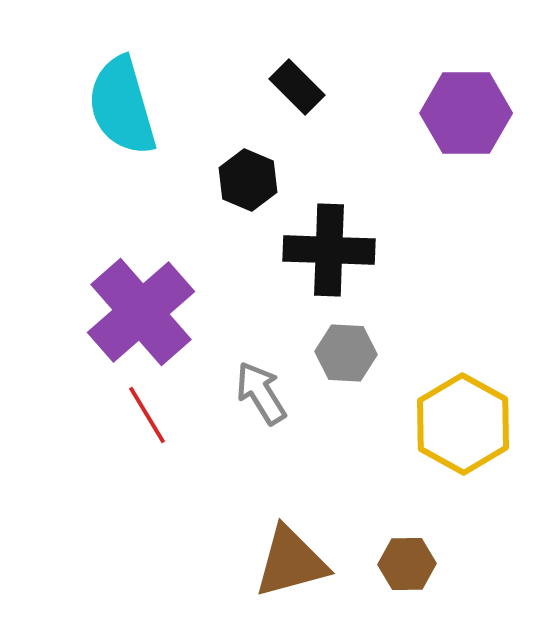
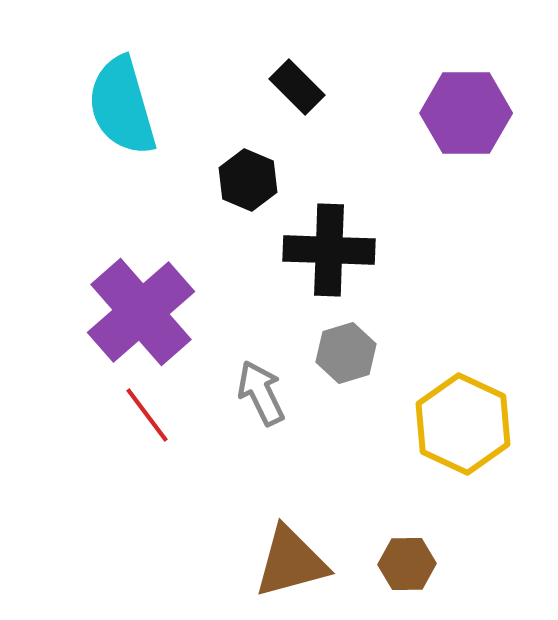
gray hexagon: rotated 20 degrees counterclockwise
gray arrow: rotated 6 degrees clockwise
red line: rotated 6 degrees counterclockwise
yellow hexagon: rotated 4 degrees counterclockwise
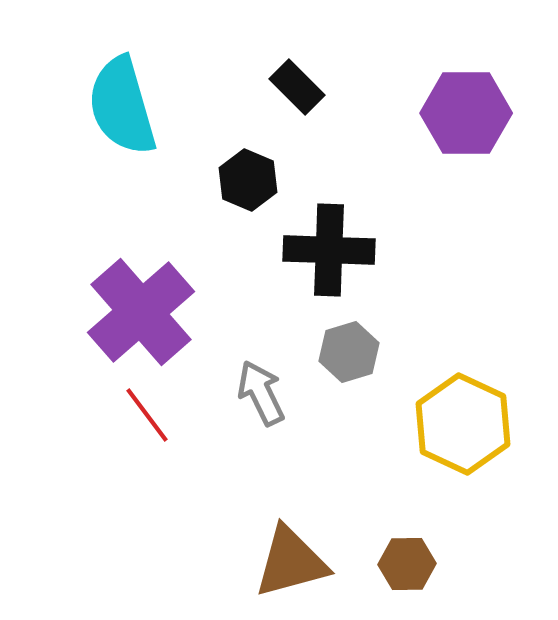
gray hexagon: moved 3 px right, 1 px up
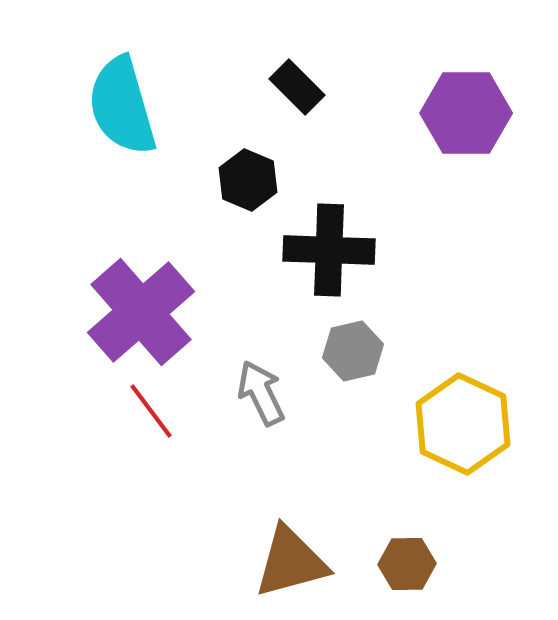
gray hexagon: moved 4 px right, 1 px up; rotated 4 degrees clockwise
red line: moved 4 px right, 4 px up
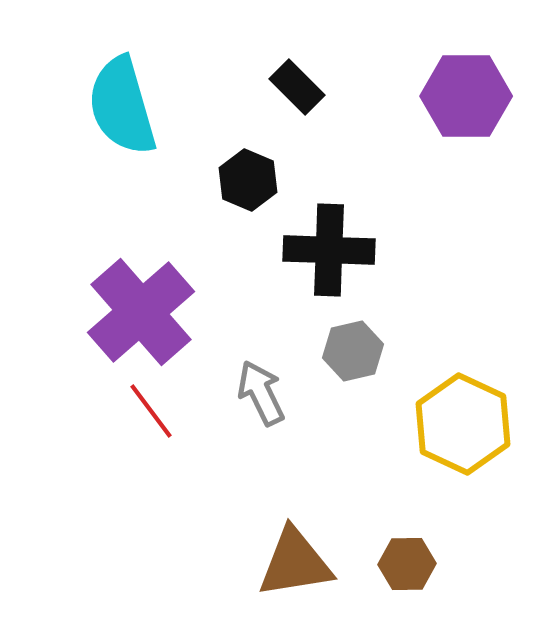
purple hexagon: moved 17 px up
brown triangle: moved 4 px right, 1 px down; rotated 6 degrees clockwise
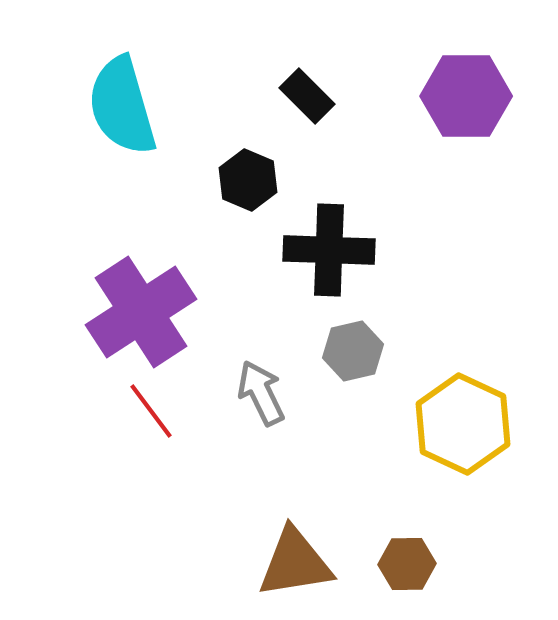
black rectangle: moved 10 px right, 9 px down
purple cross: rotated 8 degrees clockwise
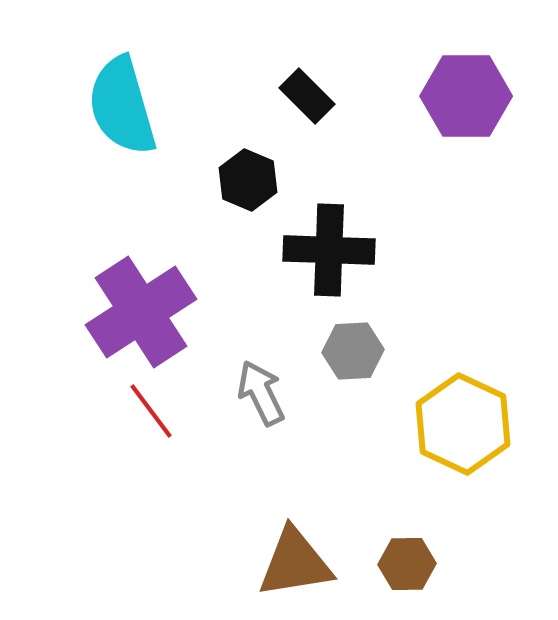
gray hexagon: rotated 10 degrees clockwise
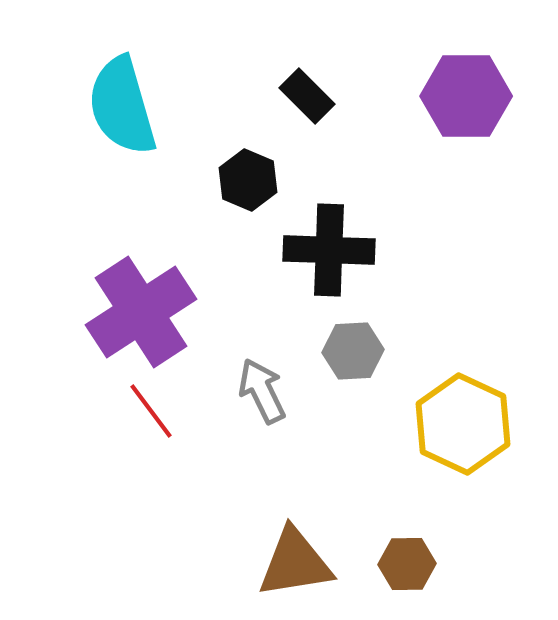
gray arrow: moved 1 px right, 2 px up
